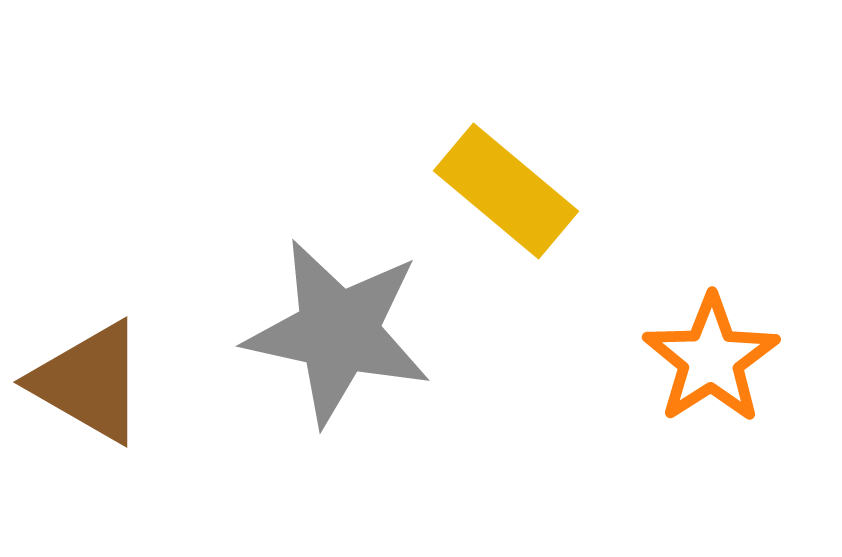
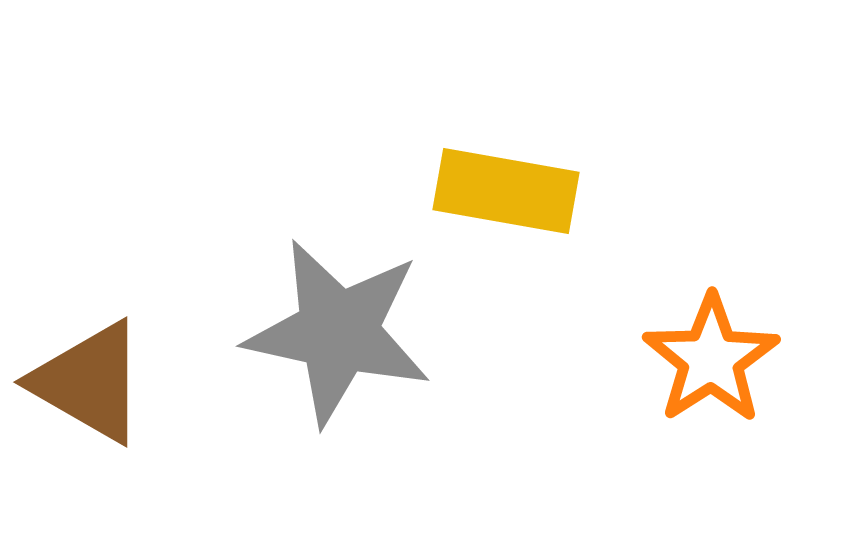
yellow rectangle: rotated 30 degrees counterclockwise
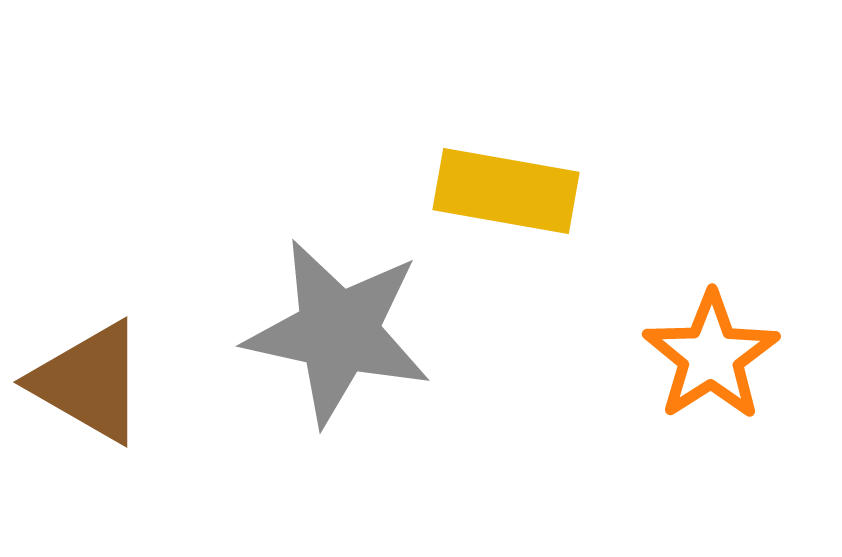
orange star: moved 3 px up
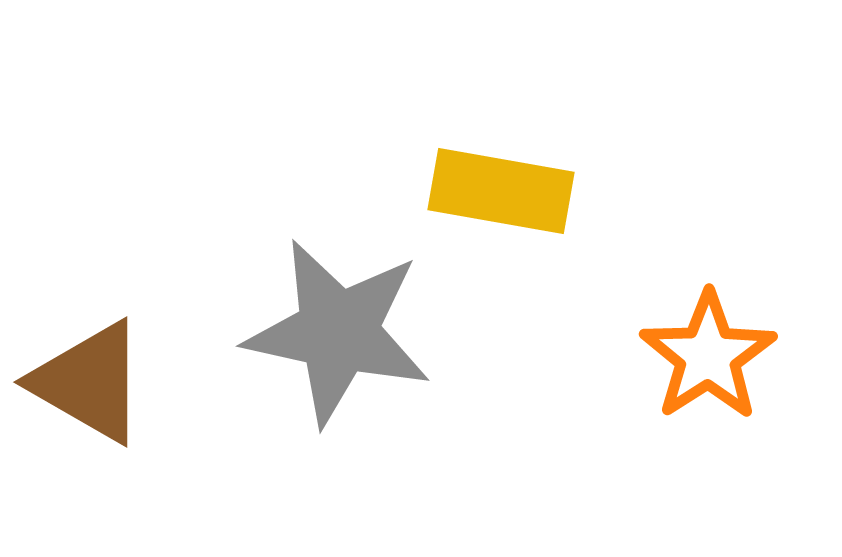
yellow rectangle: moved 5 px left
orange star: moved 3 px left
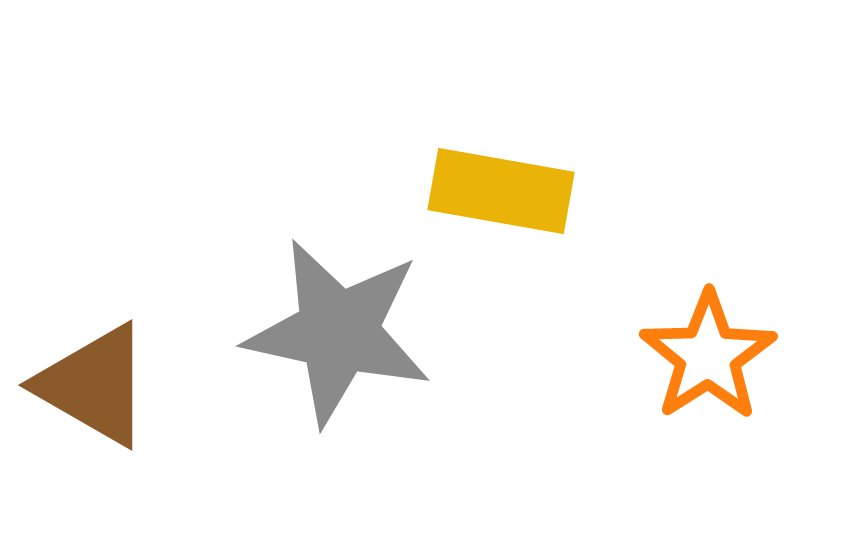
brown triangle: moved 5 px right, 3 px down
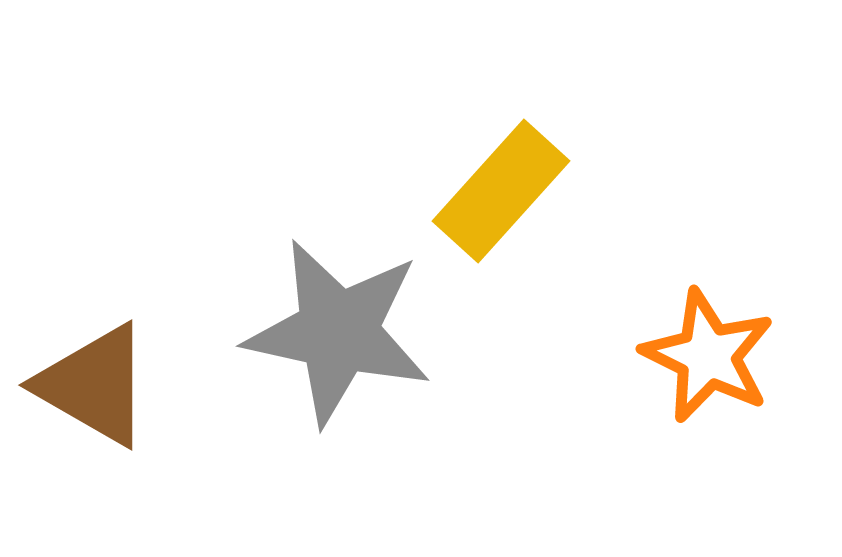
yellow rectangle: rotated 58 degrees counterclockwise
orange star: rotated 13 degrees counterclockwise
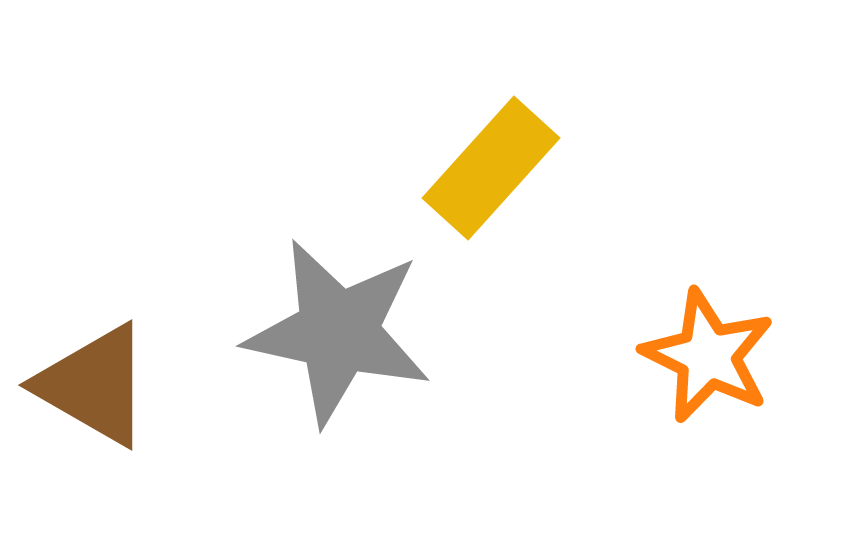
yellow rectangle: moved 10 px left, 23 px up
